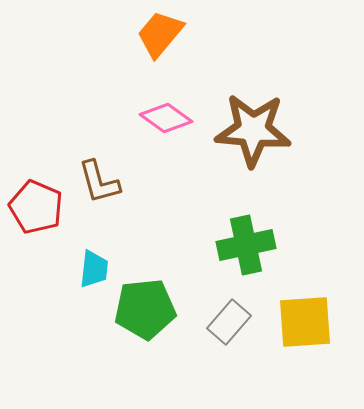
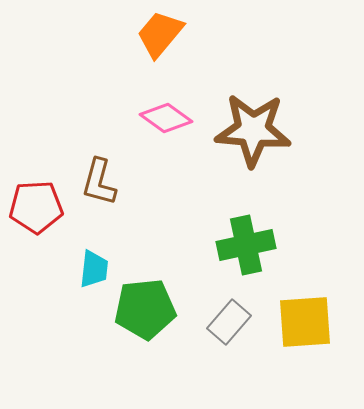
brown L-shape: rotated 30 degrees clockwise
red pentagon: rotated 26 degrees counterclockwise
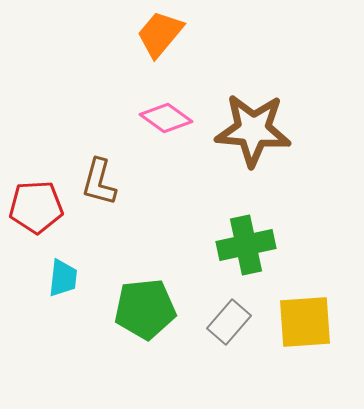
cyan trapezoid: moved 31 px left, 9 px down
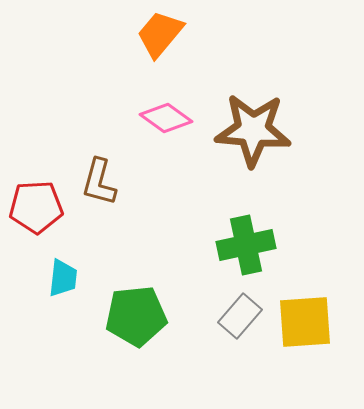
green pentagon: moved 9 px left, 7 px down
gray rectangle: moved 11 px right, 6 px up
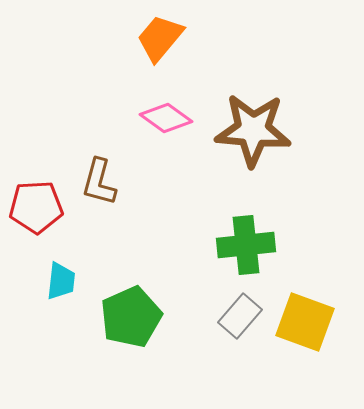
orange trapezoid: moved 4 px down
green cross: rotated 6 degrees clockwise
cyan trapezoid: moved 2 px left, 3 px down
green pentagon: moved 5 px left, 1 px down; rotated 18 degrees counterclockwise
yellow square: rotated 24 degrees clockwise
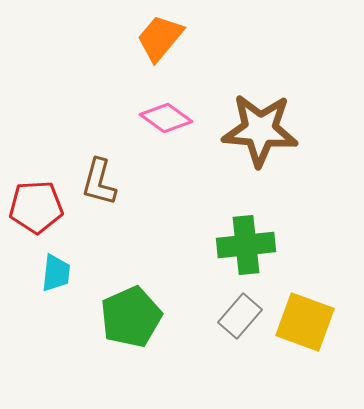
brown star: moved 7 px right
cyan trapezoid: moved 5 px left, 8 px up
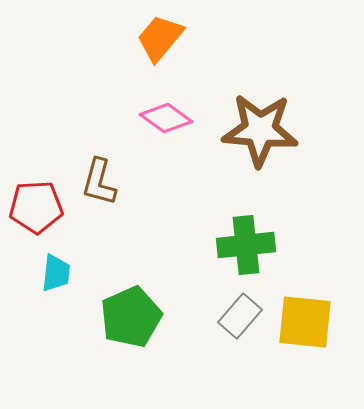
yellow square: rotated 14 degrees counterclockwise
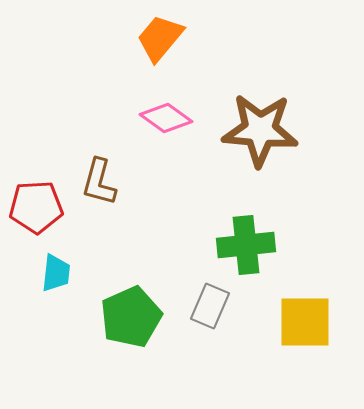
gray rectangle: moved 30 px left, 10 px up; rotated 18 degrees counterclockwise
yellow square: rotated 6 degrees counterclockwise
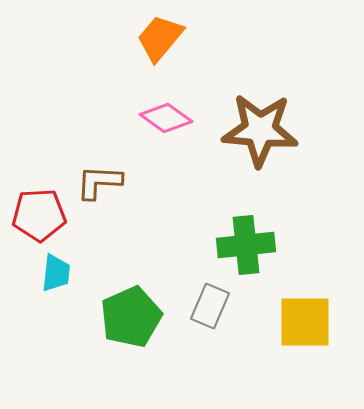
brown L-shape: rotated 78 degrees clockwise
red pentagon: moved 3 px right, 8 px down
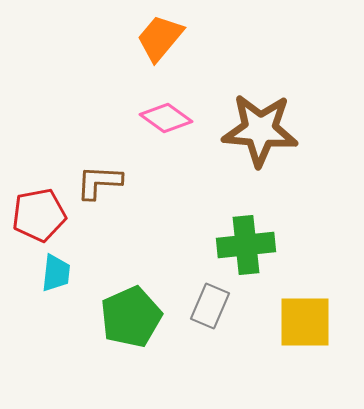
red pentagon: rotated 8 degrees counterclockwise
